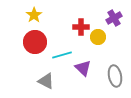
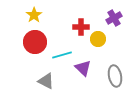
yellow circle: moved 2 px down
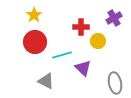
yellow circle: moved 2 px down
gray ellipse: moved 7 px down
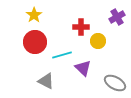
purple cross: moved 3 px right, 1 px up
gray ellipse: rotated 50 degrees counterclockwise
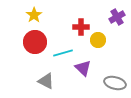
yellow circle: moved 1 px up
cyan line: moved 1 px right, 2 px up
gray ellipse: rotated 15 degrees counterclockwise
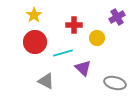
red cross: moved 7 px left, 2 px up
yellow circle: moved 1 px left, 2 px up
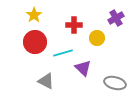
purple cross: moved 1 px left, 1 px down
